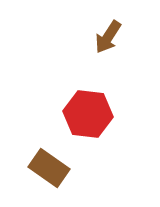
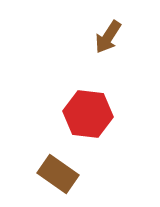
brown rectangle: moved 9 px right, 6 px down
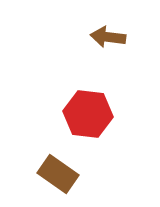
brown arrow: rotated 64 degrees clockwise
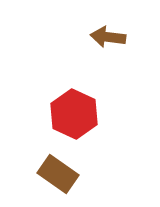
red hexagon: moved 14 px left; rotated 18 degrees clockwise
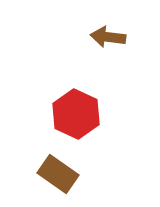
red hexagon: moved 2 px right
